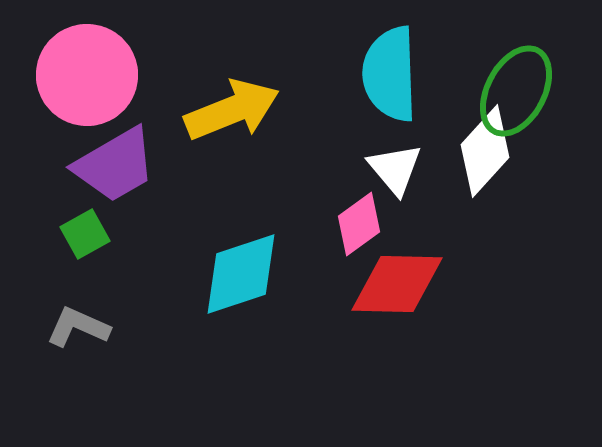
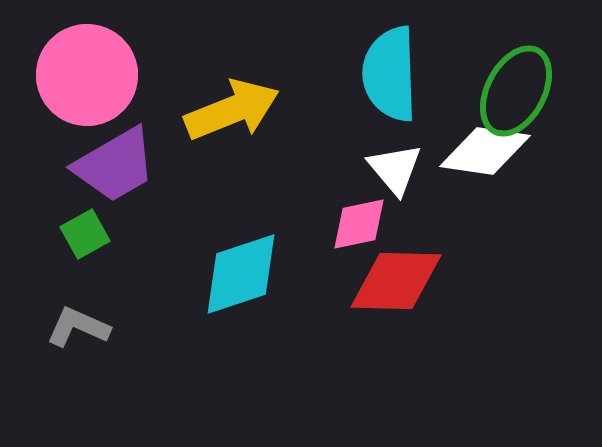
white diamond: rotated 56 degrees clockwise
pink diamond: rotated 24 degrees clockwise
red diamond: moved 1 px left, 3 px up
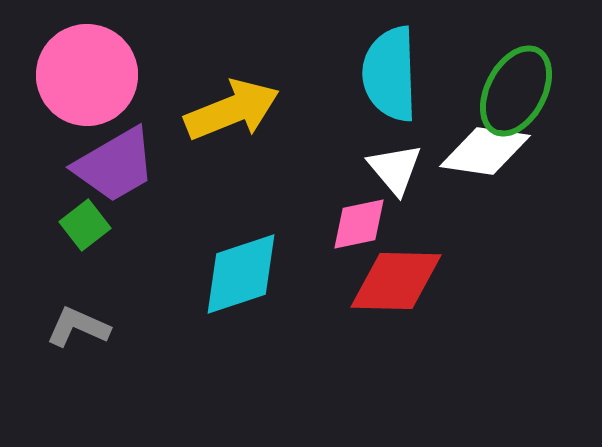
green square: moved 9 px up; rotated 9 degrees counterclockwise
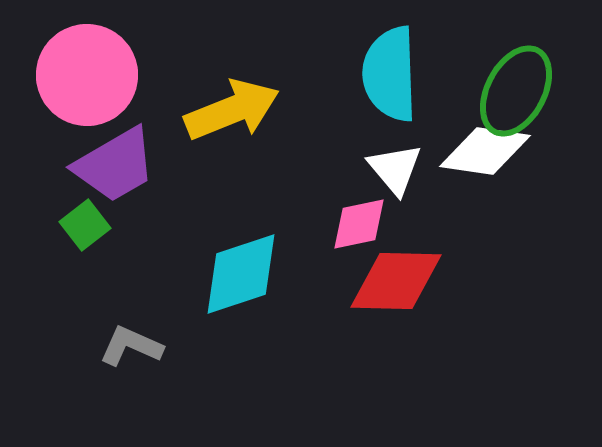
gray L-shape: moved 53 px right, 19 px down
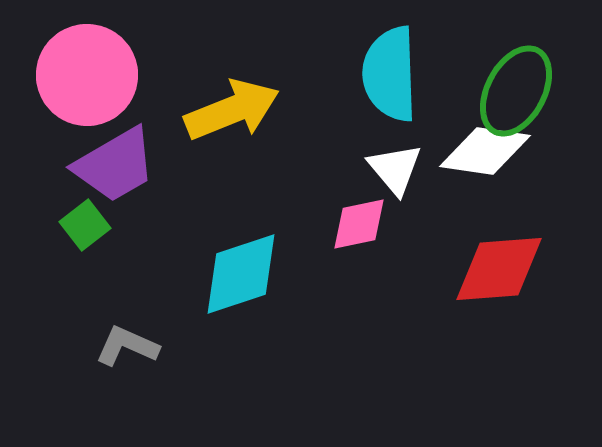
red diamond: moved 103 px right, 12 px up; rotated 6 degrees counterclockwise
gray L-shape: moved 4 px left
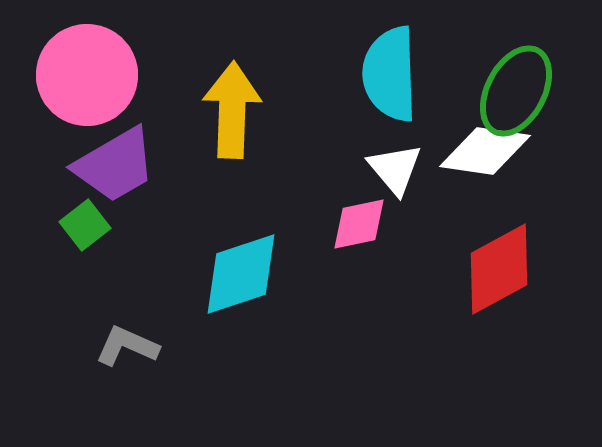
yellow arrow: rotated 66 degrees counterclockwise
red diamond: rotated 24 degrees counterclockwise
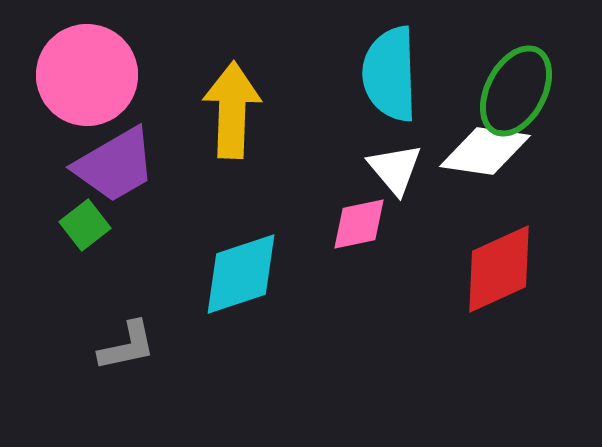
red diamond: rotated 4 degrees clockwise
gray L-shape: rotated 144 degrees clockwise
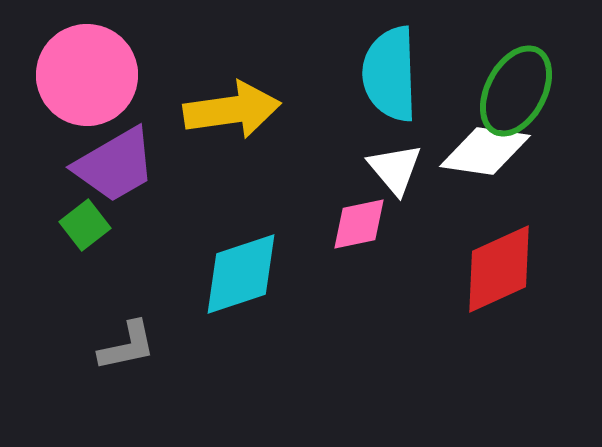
yellow arrow: rotated 80 degrees clockwise
